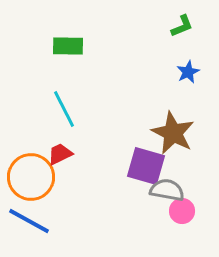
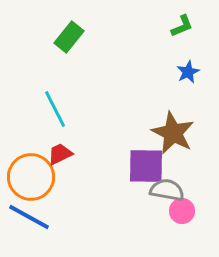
green rectangle: moved 1 px right, 9 px up; rotated 52 degrees counterclockwise
cyan line: moved 9 px left
purple square: rotated 15 degrees counterclockwise
blue line: moved 4 px up
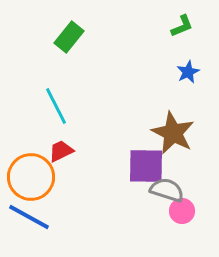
cyan line: moved 1 px right, 3 px up
red trapezoid: moved 1 px right, 3 px up
gray semicircle: rotated 8 degrees clockwise
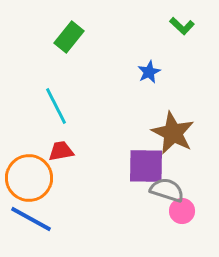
green L-shape: rotated 65 degrees clockwise
blue star: moved 39 px left
red trapezoid: rotated 16 degrees clockwise
orange circle: moved 2 px left, 1 px down
blue line: moved 2 px right, 2 px down
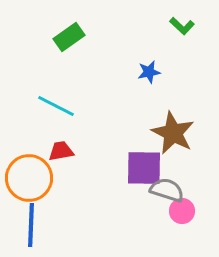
green rectangle: rotated 16 degrees clockwise
blue star: rotated 15 degrees clockwise
cyan line: rotated 36 degrees counterclockwise
purple square: moved 2 px left, 2 px down
blue line: moved 6 px down; rotated 63 degrees clockwise
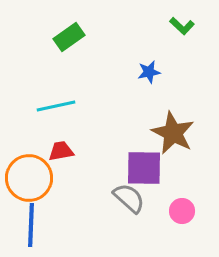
cyan line: rotated 39 degrees counterclockwise
gray semicircle: moved 38 px left, 8 px down; rotated 24 degrees clockwise
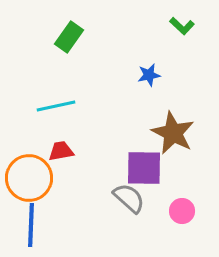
green rectangle: rotated 20 degrees counterclockwise
blue star: moved 3 px down
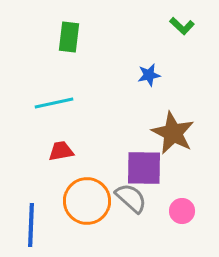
green rectangle: rotated 28 degrees counterclockwise
cyan line: moved 2 px left, 3 px up
orange circle: moved 58 px right, 23 px down
gray semicircle: moved 2 px right
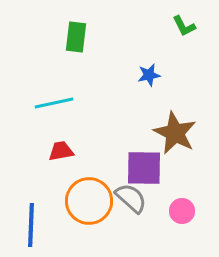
green L-shape: moved 2 px right; rotated 20 degrees clockwise
green rectangle: moved 7 px right
brown star: moved 2 px right
orange circle: moved 2 px right
